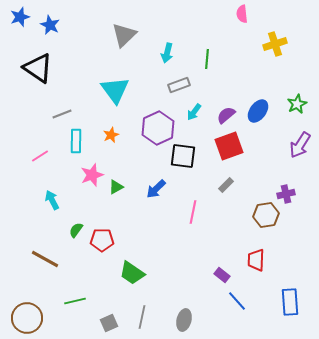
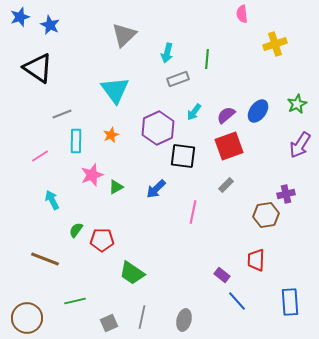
gray rectangle at (179, 85): moved 1 px left, 6 px up
brown line at (45, 259): rotated 8 degrees counterclockwise
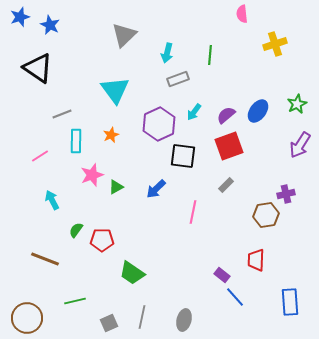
green line at (207, 59): moved 3 px right, 4 px up
purple hexagon at (158, 128): moved 1 px right, 4 px up
blue line at (237, 301): moved 2 px left, 4 px up
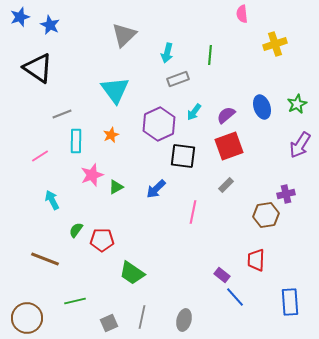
blue ellipse at (258, 111): moved 4 px right, 4 px up; rotated 55 degrees counterclockwise
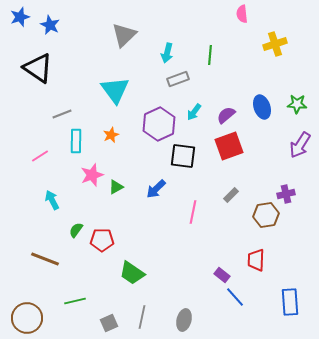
green star at (297, 104): rotated 30 degrees clockwise
gray rectangle at (226, 185): moved 5 px right, 10 px down
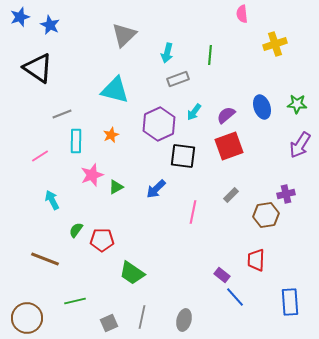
cyan triangle at (115, 90): rotated 40 degrees counterclockwise
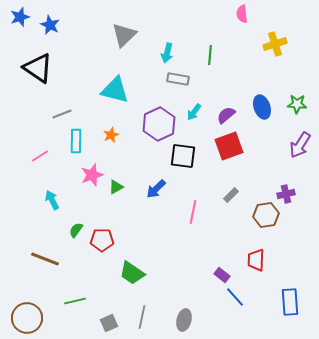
gray rectangle at (178, 79): rotated 30 degrees clockwise
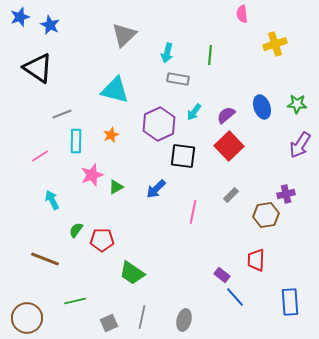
red square at (229, 146): rotated 24 degrees counterclockwise
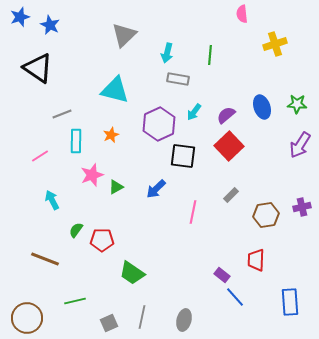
purple cross at (286, 194): moved 16 px right, 13 px down
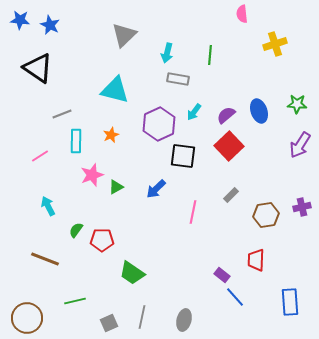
blue star at (20, 17): moved 3 px down; rotated 24 degrees clockwise
blue ellipse at (262, 107): moved 3 px left, 4 px down
cyan arrow at (52, 200): moved 4 px left, 6 px down
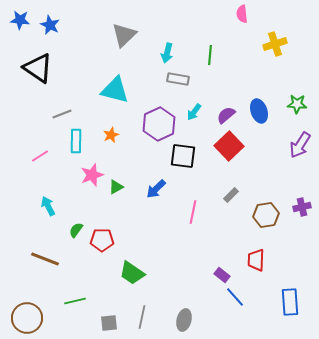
gray square at (109, 323): rotated 18 degrees clockwise
